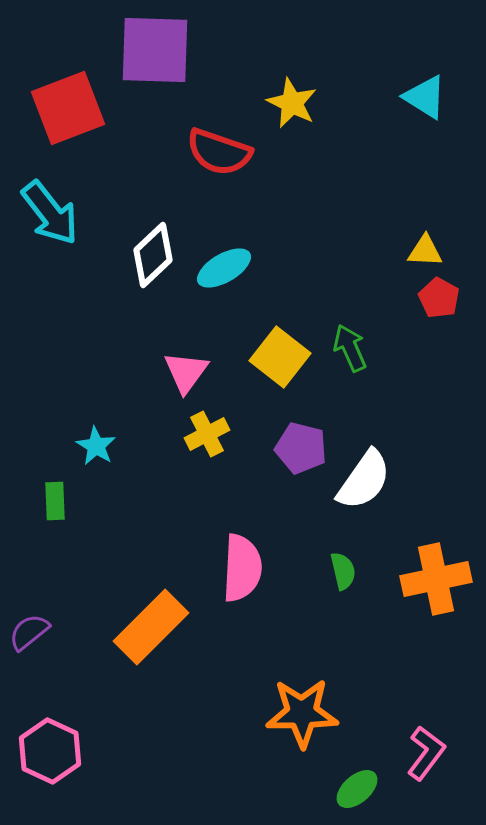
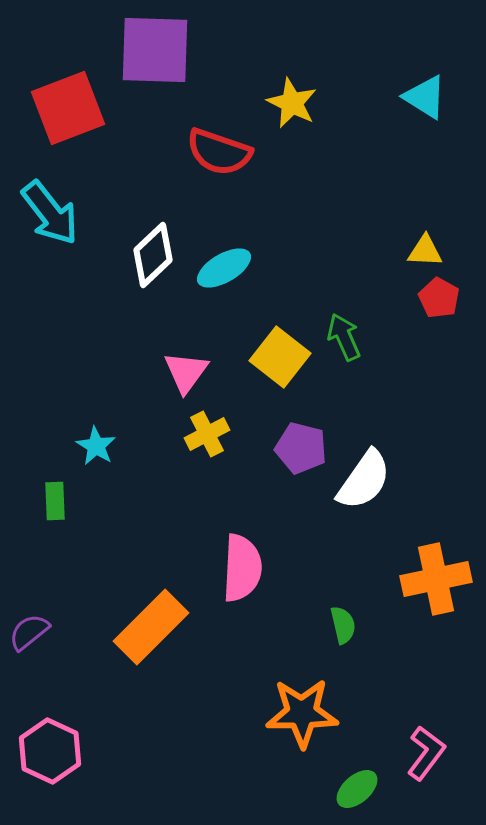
green arrow: moved 6 px left, 11 px up
green semicircle: moved 54 px down
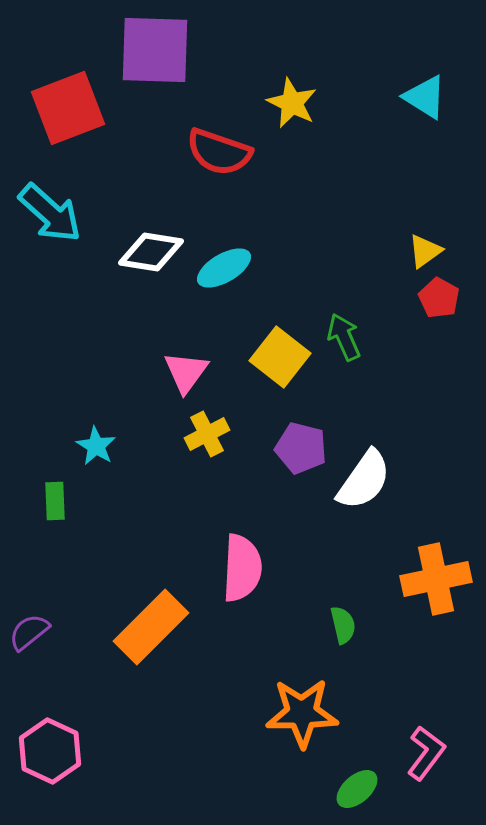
cyan arrow: rotated 10 degrees counterclockwise
yellow triangle: rotated 39 degrees counterclockwise
white diamond: moved 2 px left, 3 px up; rotated 52 degrees clockwise
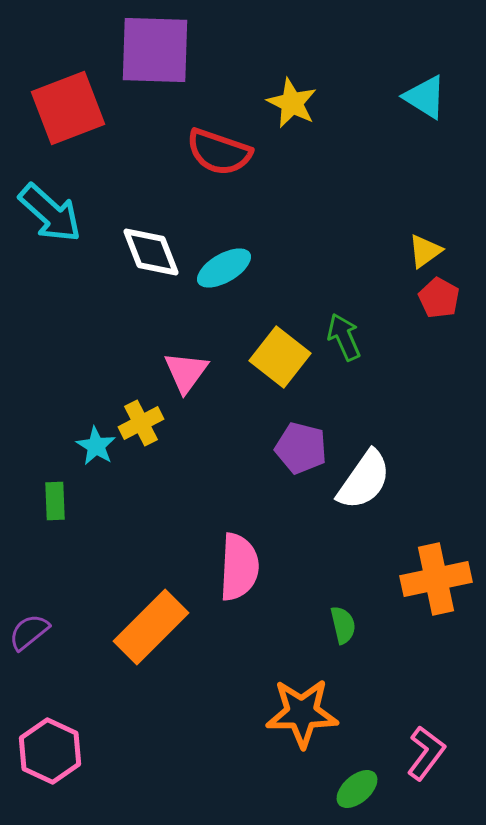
white diamond: rotated 60 degrees clockwise
yellow cross: moved 66 px left, 11 px up
pink semicircle: moved 3 px left, 1 px up
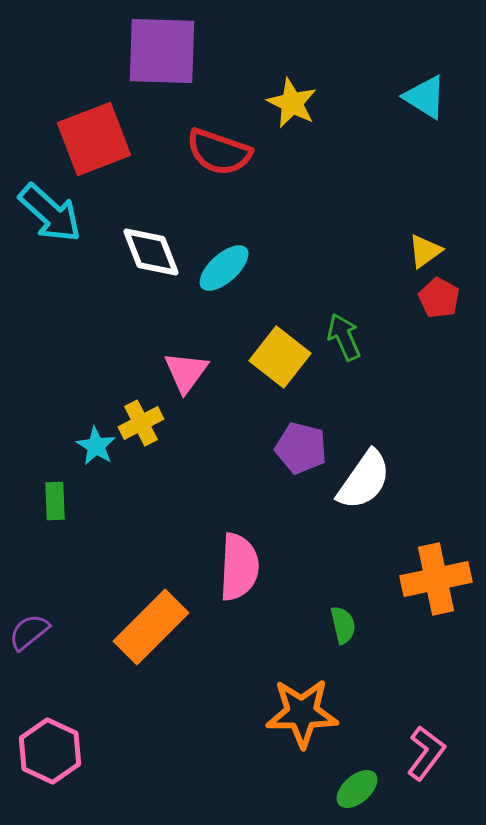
purple square: moved 7 px right, 1 px down
red square: moved 26 px right, 31 px down
cyan ellipse: rotated 12 degrees counterclockwise
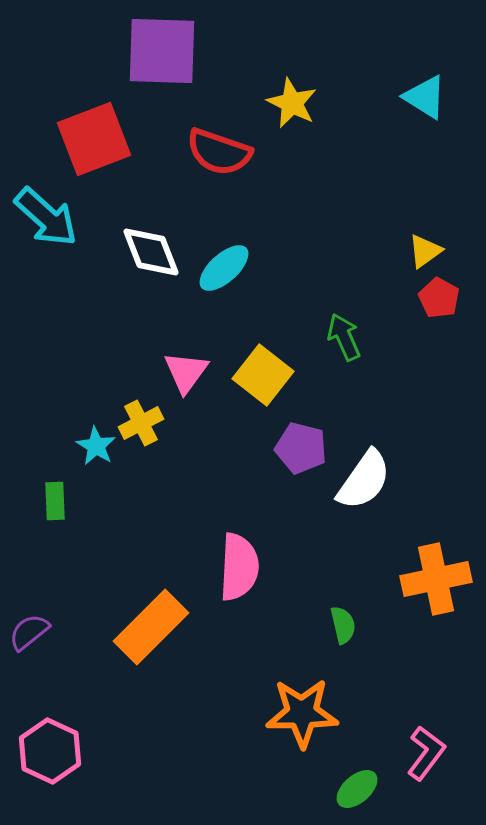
cyan arrow: moved 4 px left, 4 px down
yellow square: moved 17 px left, 18 px down
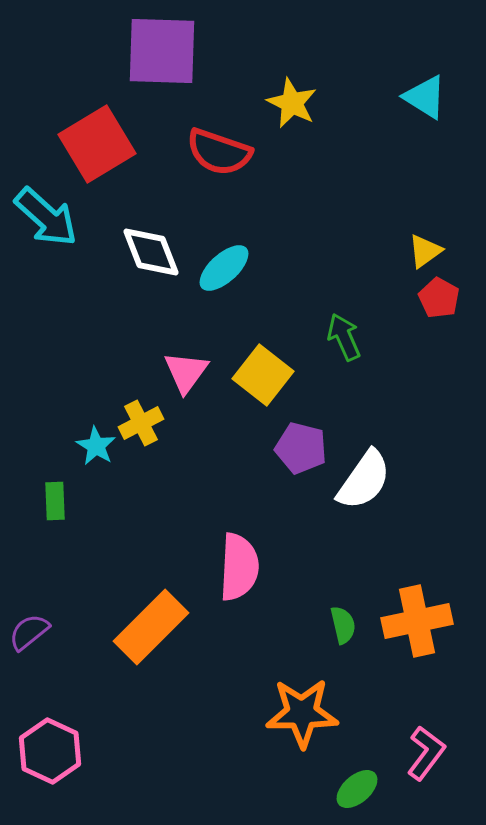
red square: moved 3 px right, 5 px down; rotated 10 degrees counterclockwise
orange cross: moved 19 px left, 42 px down
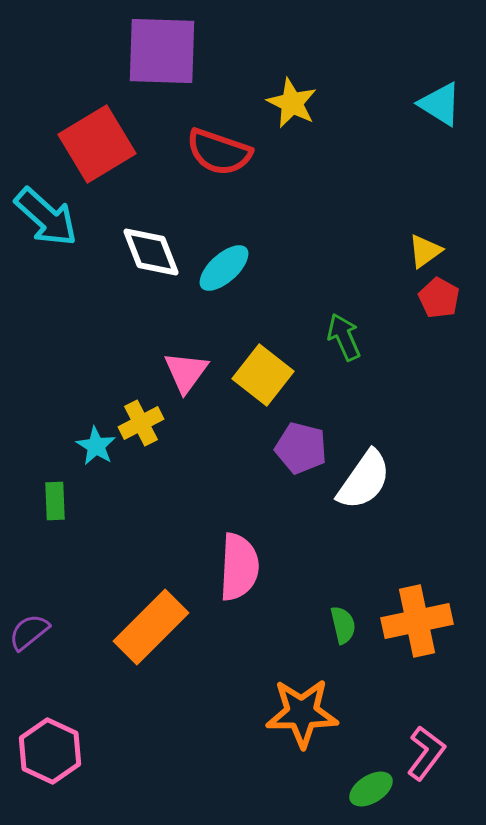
cyan triangle: moved 15 px right, 7 px down
green ellipse: moved 14 px right; rotated 9 degrees clockwise
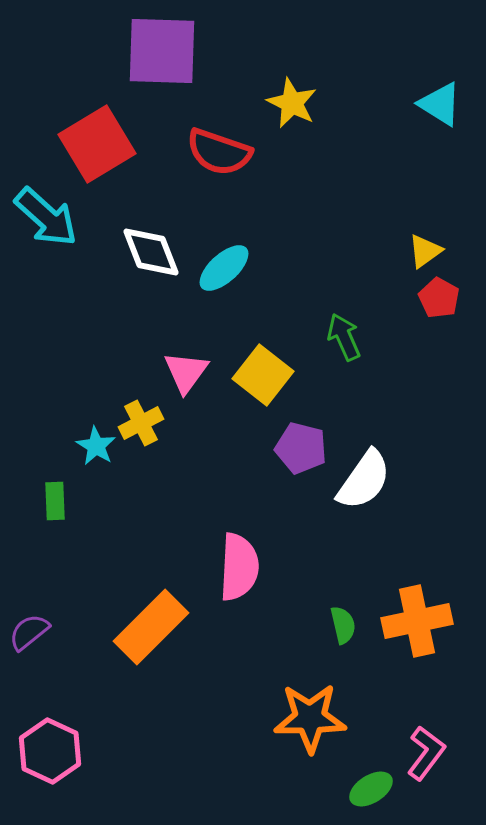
orange star: moved 8 px right, 5 px down
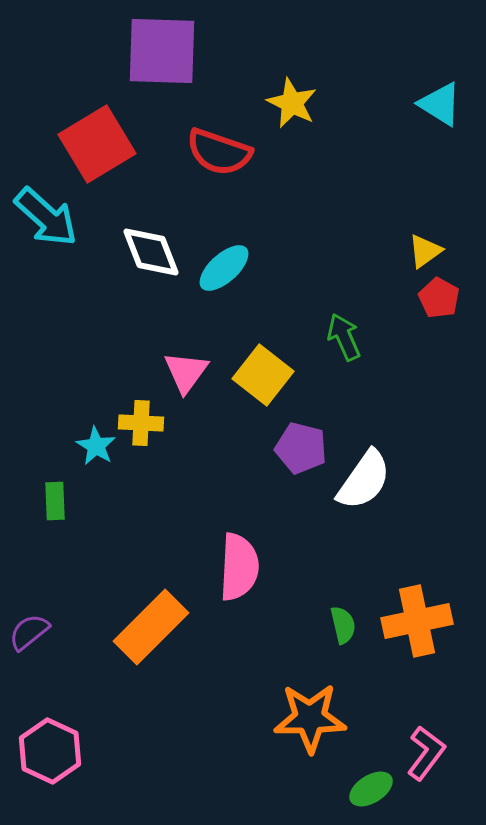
yellow cross: rotated 30 degrees clockwise
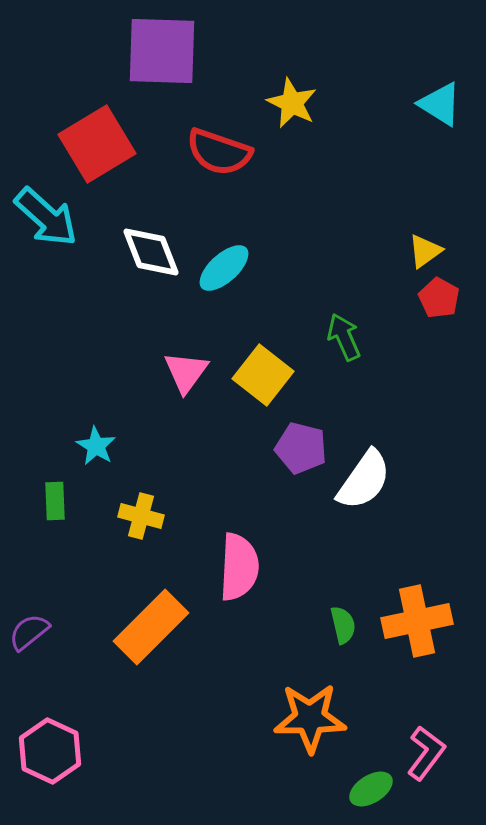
yellow cross: moved 93 px down; rotated 12 degrees clockwise
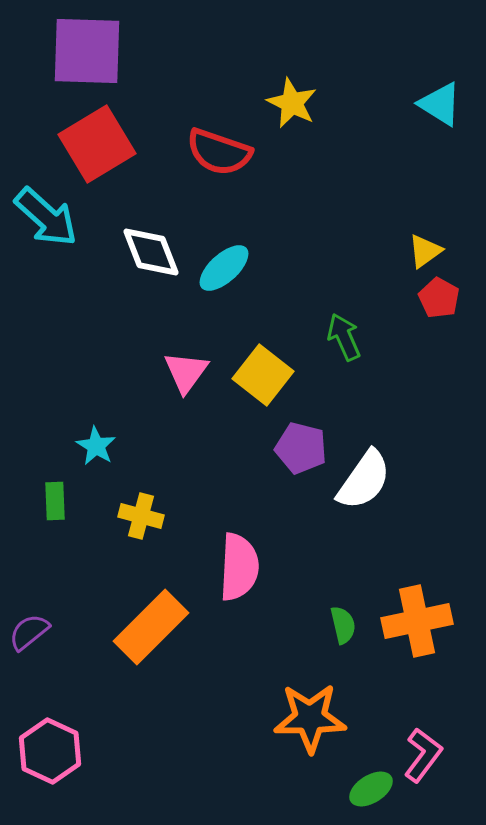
purple square: moved 75 px left
pink L-shape: moved 3 px left, 2 px down
